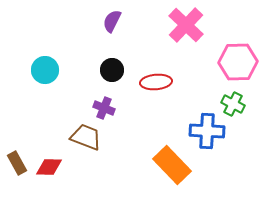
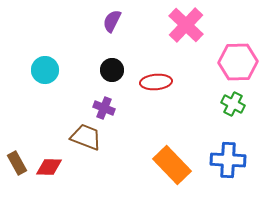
blue cross: moved 21 px right, 29 px down
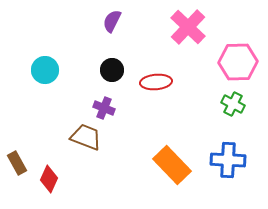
pink cross: moved 2 px right, 2 px down
red diamond: moved 12 px down; rotated 68 degrees counterclockwise
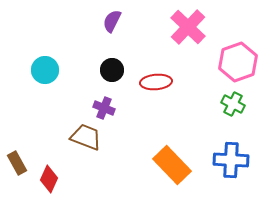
pink hexagon: rotated 18 degrees counterclockwise
blue cross: moved 3 px right
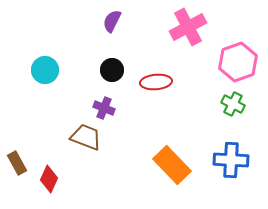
pink cross: rotated 18 degrees clockwise
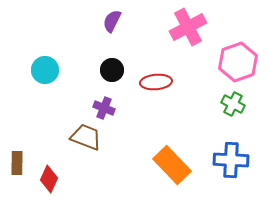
brown rectangle: rotated 30 degrees clockwise
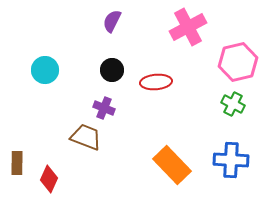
pink hexagon: rotated 6 degrees clockwise
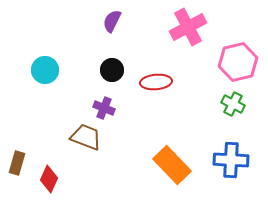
brown rectangle: rotated 15 degrees clockwise
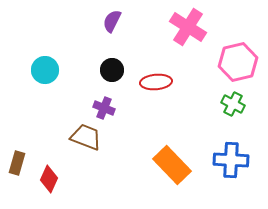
pink cross: rotated 30 degrees counterclockwise
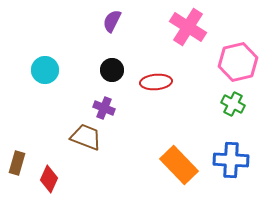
orange rectangle: moved 7 px right
